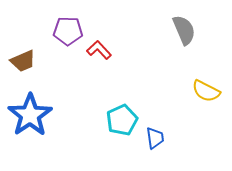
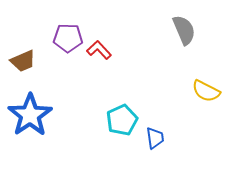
purple pentagon: moved 7 px down
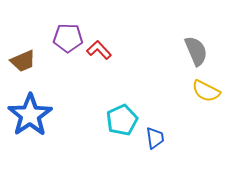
gray semicircle: moved 12 px right, 21 px down
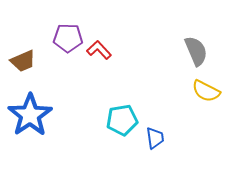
cyan pentagon: rotated 16 degrees clockwise
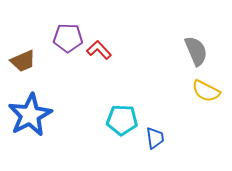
blue star: rotated 6 degrees clockwise
cyan pentagon: rotated 12 degrees clockwise
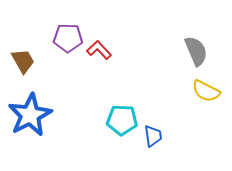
brown trapezoid: rotated 96 degrees counterclockwise
blue trapezoid: moved 2 px left, 2 px up
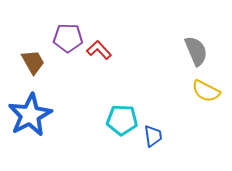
brown trapezoid: moved 10 px right, 1 px down
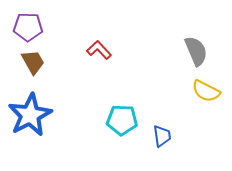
purple pentagon: moved 40 px left, 11 px up
blue trapezoid: moved 9 px right
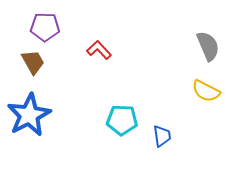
purple pentagon: moved 17 px right
gray semicircle: moved 12 px right, 5 px up
blue star: moved 1 px left
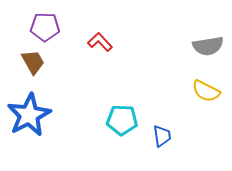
gray semicircle: rotated 104 degrees clockwise
red L-shape: moved 1 px right, 8 px up
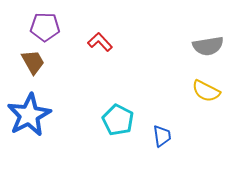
cyan pentagon: moved 4 px left; rotated 24 degrees clockwise
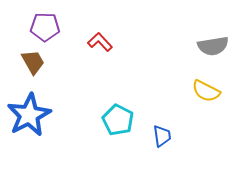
gray semicircle: moved 5 px right
